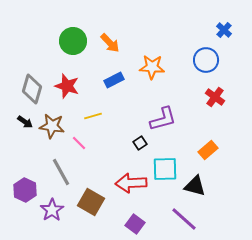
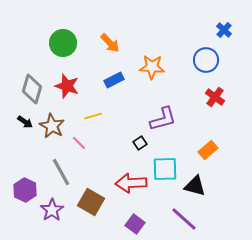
green circle: moved 10 px left, 2 px down
brown star: rotated 20 degrees clockwise
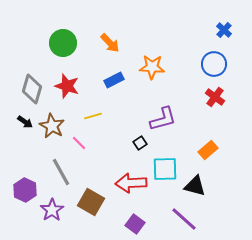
blue circle: moved 8 px right, 4 px down
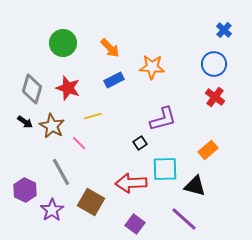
orange arrow: moved 5 px down
red star: moved 1 px right, 2 px down
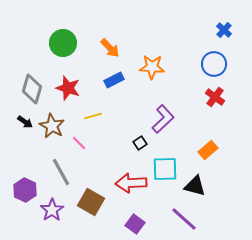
purple L-shape: rotated 28 degrees counterclockwise
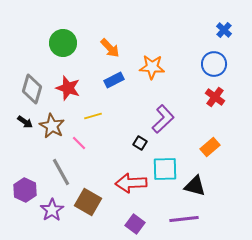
black square: rotated 24 degrees counterclockwise
orange rectangle: moved 2 px right, 3 px up
brown square: moved 3 px left
purple line: rotated 48 degrees counterclockwise
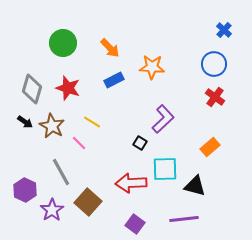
yellow line: moved 1 px left, 6 px down; rotated 48 degrees clockwise
brown square: rotated 12 degrees clockwise
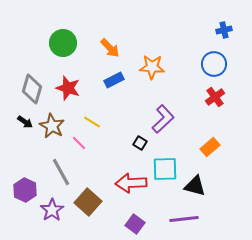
blue cross: rotated 35 degrees clockwise
red cross: rotated 18 degrees clockwise
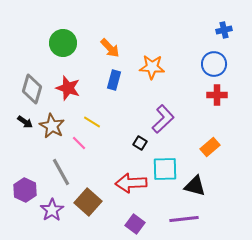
blue rectangle: rotated 48 degrees counterclockwise
red cross: moved 2 px right, 2 px up; rotated 36 degrees clockwise
